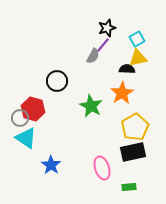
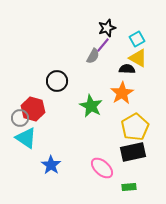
yellow triangle: rotated 42 degrees clockwise
pink ellipse: rotated 30 degrees counterclockwise
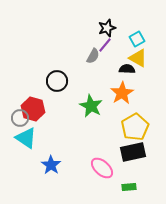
purple line: moved 2 px right
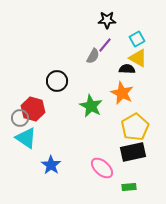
black star: moved 8 px up; rotated 18 degrees clockwise
orange star: rotated 15 degrees counterclockwise
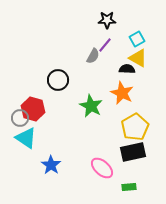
black circle: moved 1 px right, 1 px up
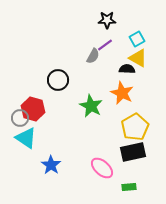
purple line: rotated 14 degrees clockwise
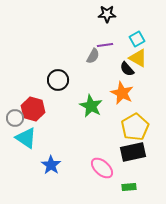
black star: moved 6 px up
purple line: rotated 28 degrees clockwise
black semicircle: rotated 133 degrees counterclockwise
gray circle: moved 5 px left
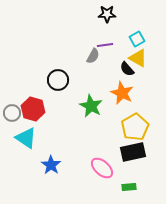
gray circle: moved 3 px left, 5 px up
